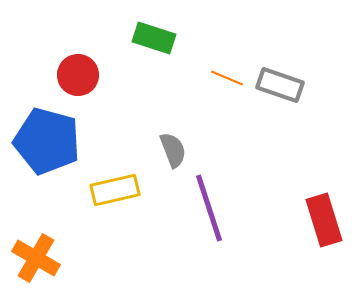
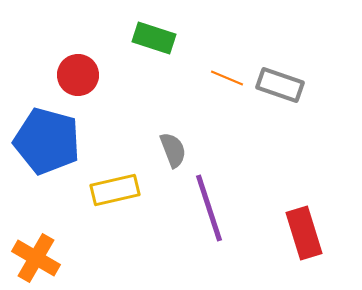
red rectangle: moved 20 px left, 13 px down
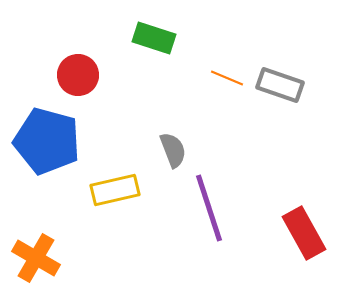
red rectangle: rotated 12 degrees counterclockwise
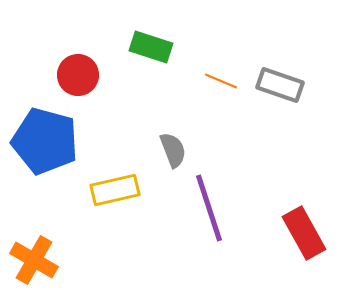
green rectangle: moved 3 px left, 9 px down
orange line: moved 6 px left, 3 px down
blue pentagon: moved 2 px left
orange cross: moved 2 px left, 2 px down
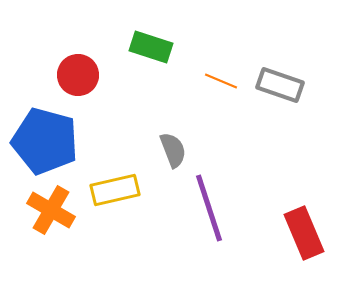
red rectangle: rotated 6 degrees clockwise
orange cross: moved 17 px right, 50 px up
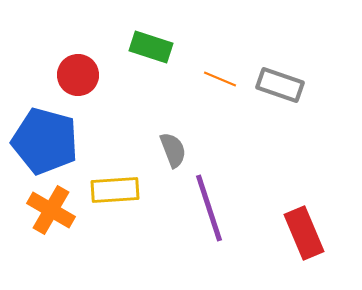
orange line: moved 1 px left, 2 px up
yellow rectangle: rotated 9 degrees clockwise
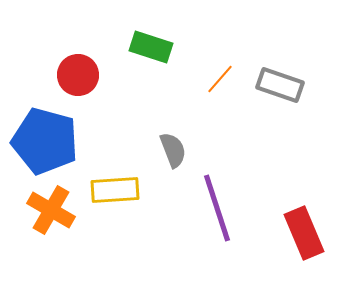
orange line: rotated 72 degrees counterclockwise
purple line: moved 8 px right
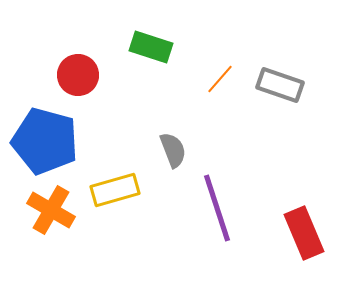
yellow rectangle: rotated 12 degrees counterclockwise
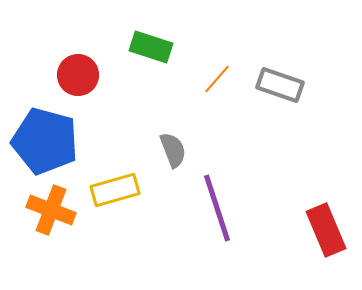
orange line: moved 3 px left
orange cross: rotated 9 degrees counterclockwise
red rectangle: moved 22 px right, 3 px up
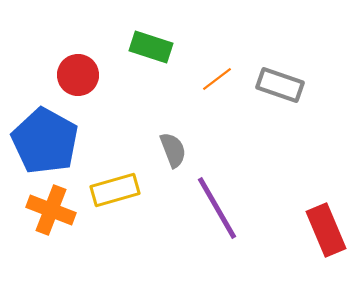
orange line: rotated 12 degrees clockwise
blue pentagon: rotated 14 degrees clockwise
purple line: rotated 12 degrees counterclockwise
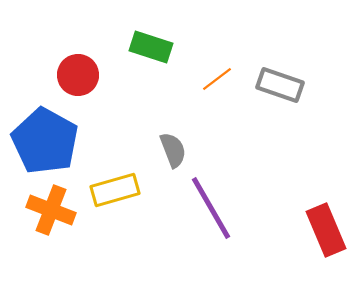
purple line: moved 6 px left
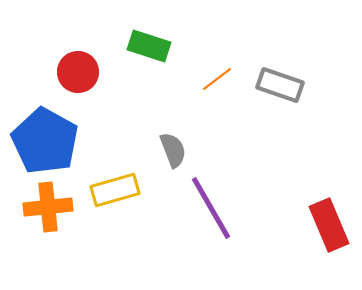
green rectangle: moved 2 px left, 1 px up
red circle: moved 3 px up
orange cross: moved 3 px left, 3 px up; rotated 27 degrees counterclockwise
red rectangle: moved 3 px right, 5 px up
